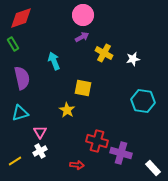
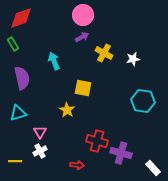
cyan triangle: moved 2 px left
yellow line: rotated 32 degrees clockwise
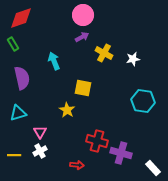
yellow line: moved 1 px left, 6 px up
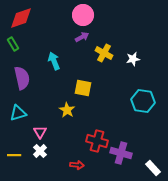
white cross: rotated 16 degrees counterclockwise
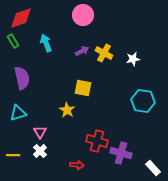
purple arrow: moved 14 px down
green rectangle: moved 3 px up
cyan arrow: moved 8 px left, 18 px up
yellow line: moved 1 px left
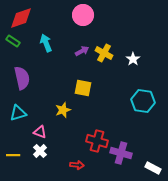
green rectangle: rotated 24 degrees counterclockwise
white star: rotated 24 degrees counterclockwise
yellow star: moved 4 px left; rotated 21 degrees clockwise
pink triangle: rotated 40 degrees counterclockwise
white rectangle: rotated 21 degrees counterclockwise
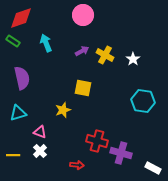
yellow cross: moved 1 px right, 2 px down
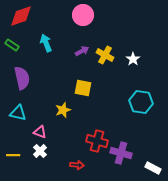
red diamond: moved 2 px up
green rectangle: moved 1 px left, 4 px down
cyan hexagon: moved 2 px left, 1 px down
cyan triangle: rotated 30 degrees clockwise
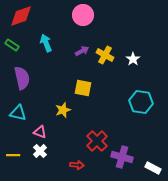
red cross: rotated 30 degrees clockwise
purple cross: moved 1 px right, 4 px down
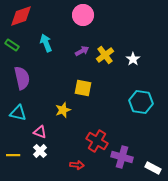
yellow cross: rotated 24 degrees clockwise
red cross: rotated 15 degrees counterclockwise
